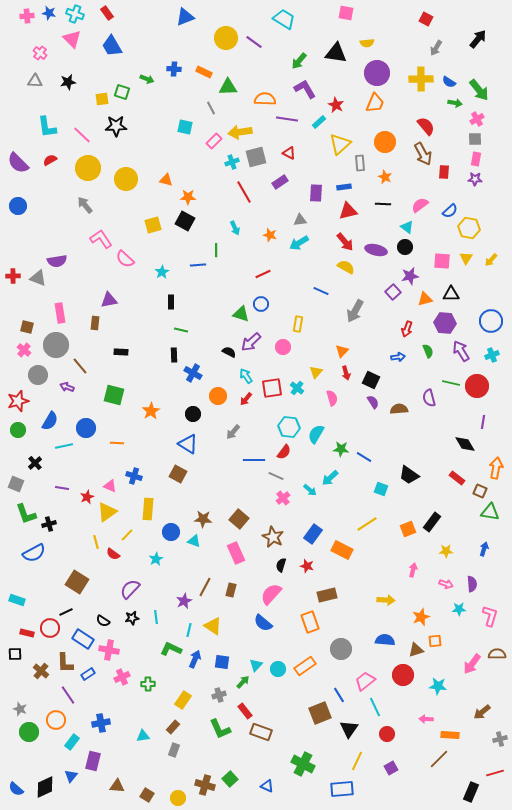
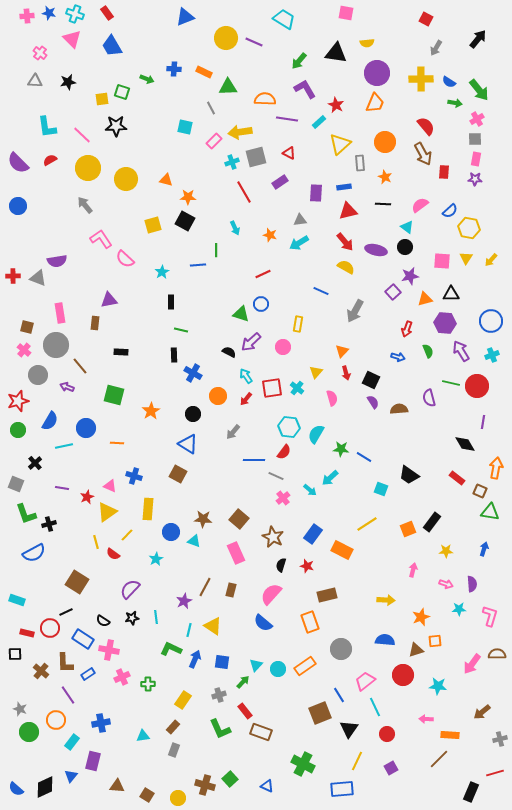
purple line at (254, 42): rotated 12 degrees counterclockwise
blue arrow at (398, 357): rotated 24 degrees clockwise
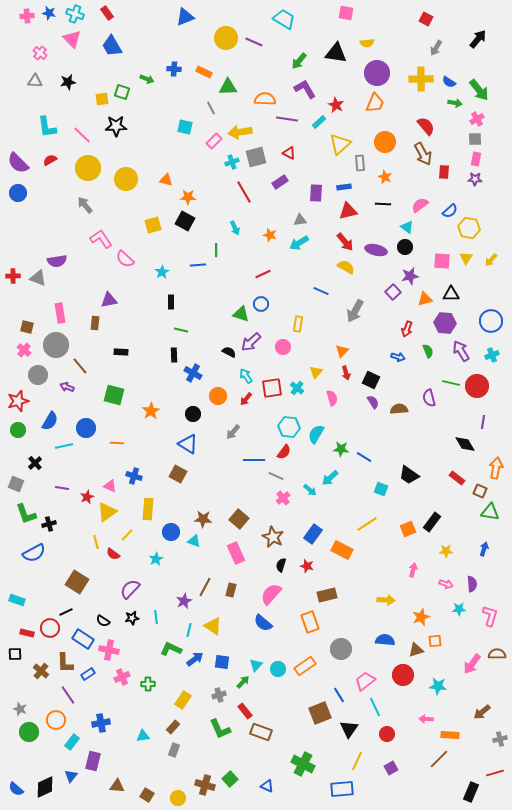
blue circle at (18, 206): moved 13 px up
blue arrow at (195, 659): rotated 30 degrees clockwise
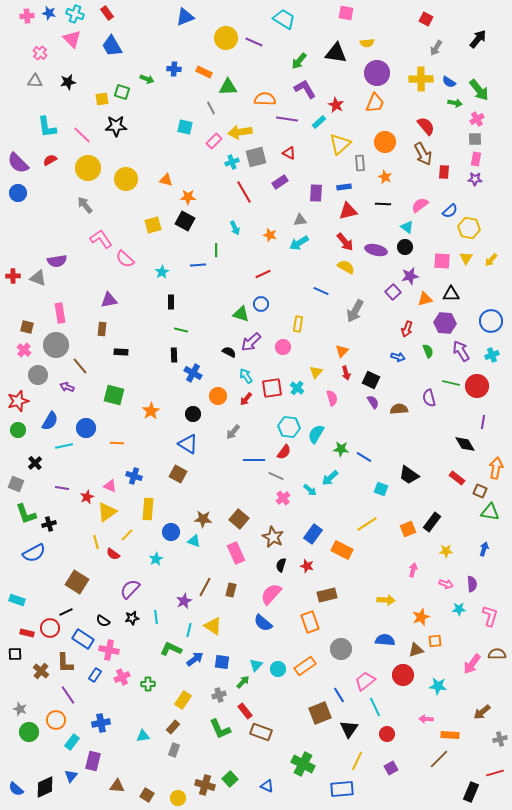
brown rectangle at (95, 323): moved 7 px right, 6 px down
blue rectangle at (88, 674): moved 7 px right, 1 px down; rotated 24 degrees counterclockwise
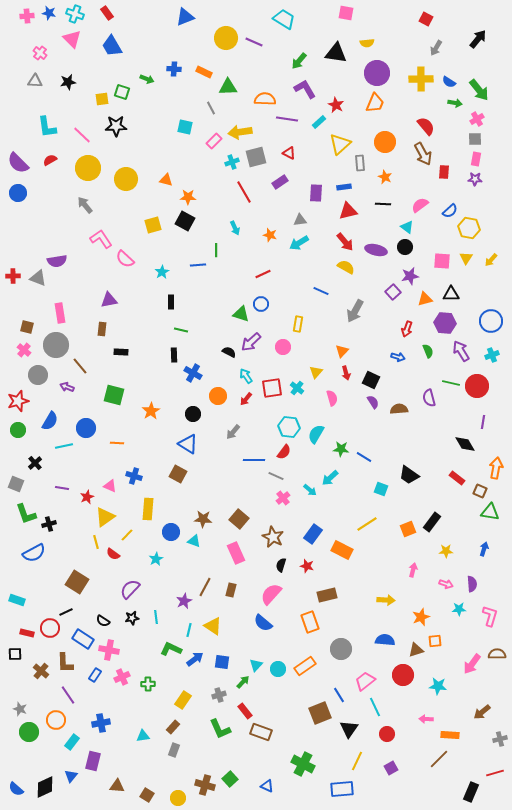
yellow triangle at (107, 512): moved 2 px left, 5 px down
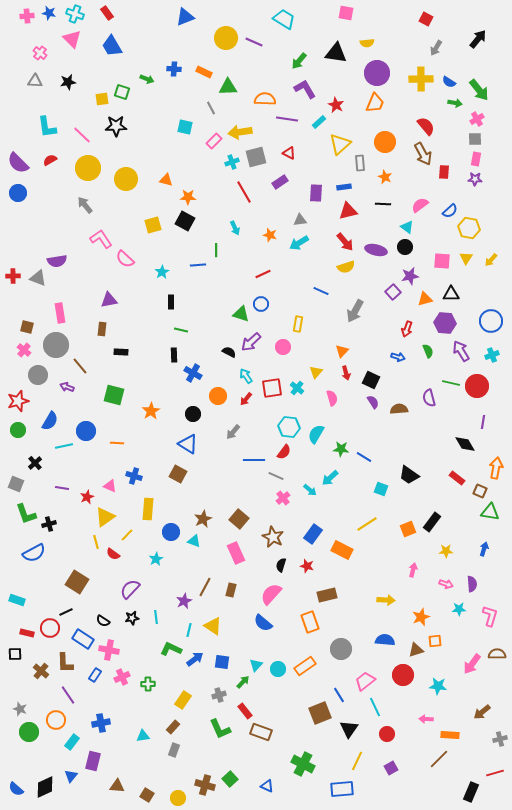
yellow semicircle at (346, 267): rotated 132 degrees clockwise
blue circle at (86, 428): moved 3 px down
brown star at (203, 519): rotated 30 degrees counterclockwise
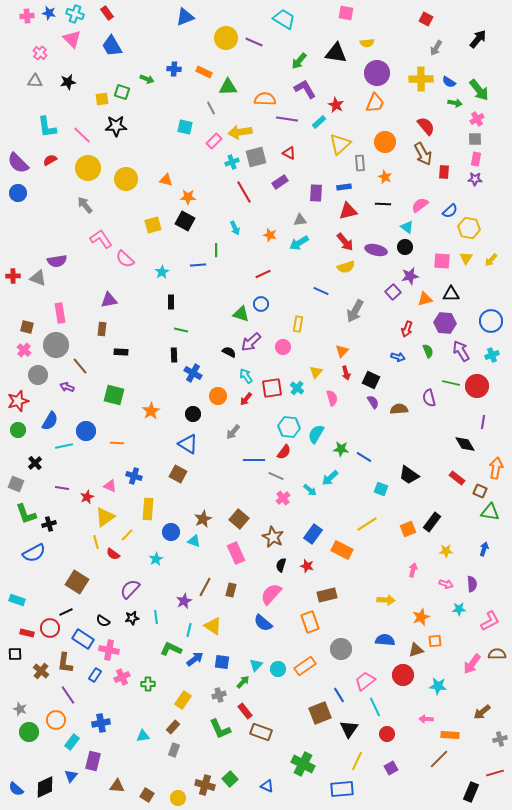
pink L-shape at (490, 616): moved 5 px down; rotated 45 degrees clockwise
brown L-shape at (65, 663): rotated 10 degrees clockwise
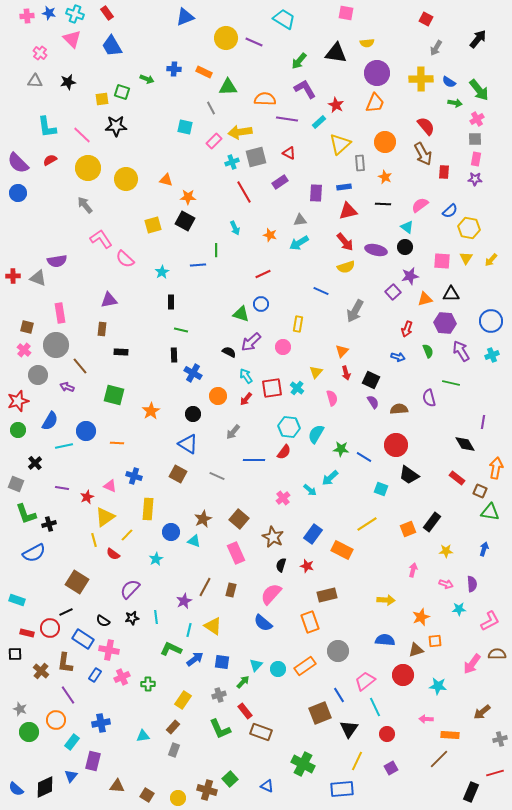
red circle at (477, 386): moved 81 px left, 59 px down
gray line at (276, 476): moved 59 px left
yellow line at (96, 542): moved 2 px left, 2 px up
gray circle at (341, 649): moved 3 px left, 2 px down
brown cross at (205, 785): moved 2 px right, 5 px down
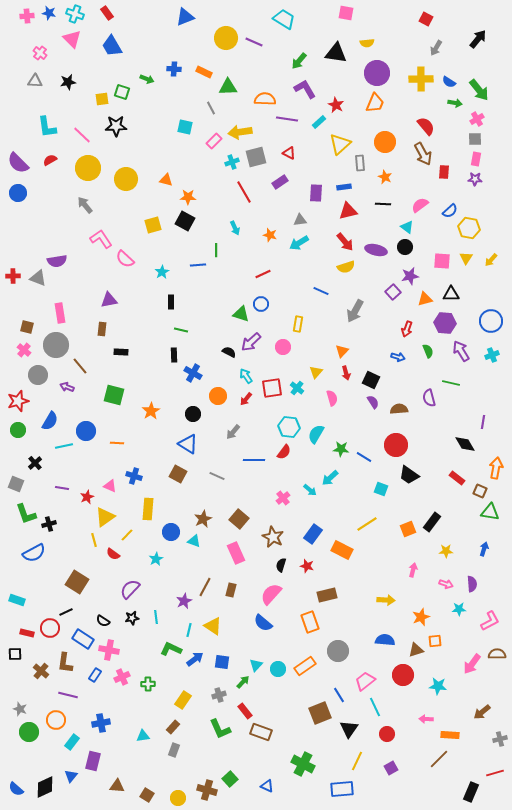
purple line at (68, 695): rotated 42 degrees counterclockwise
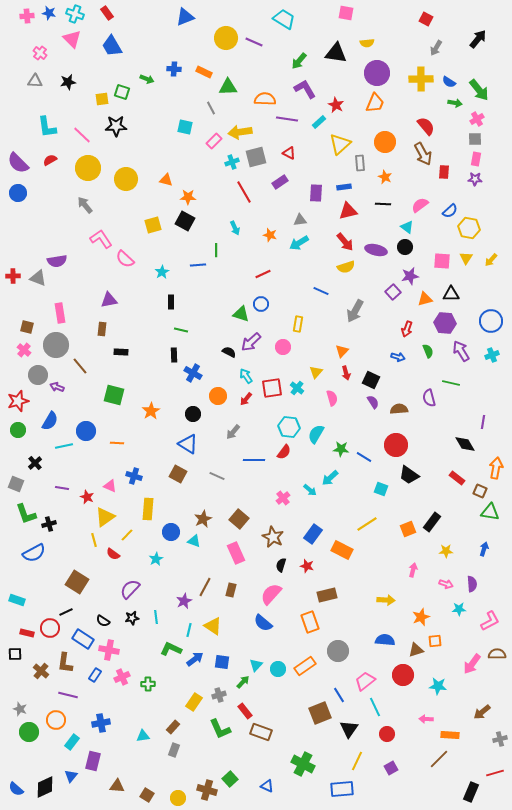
purple arrow at (67, 387): moved 10 px left
red star at (87, 497): rotated 24 degrees counterclockwise
yellow rectangle at (183, 700): moved 11 px right, 2 px down
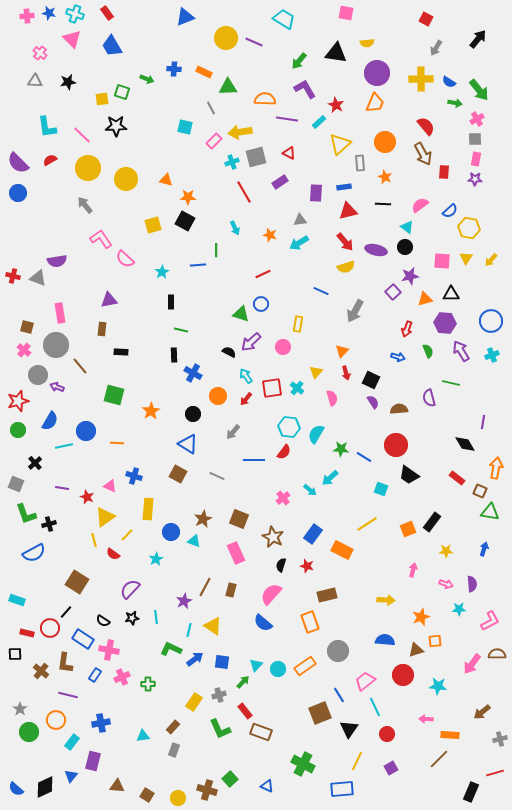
red cross at (13, 276): rotated 16 degrees clockwise
brown square at (239, 519): rotated 18 degrees counterclockwise
black line at (66, 612): rotated 24 degrees counterclockwise
gray star at (20, 709): rotated 16 degrees clockwise
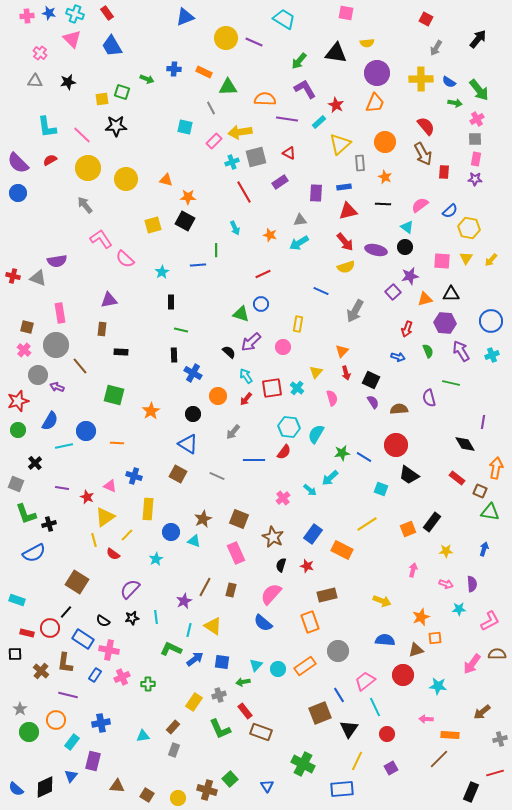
black semicircle at (229, 352): rotated 16 degrees clockwise
green star at (341, 449): moved 1 px right, 4 px down; rotated 14 degrees counterclockwise
yellow arrow at (386, 600): moved 4 px left, 1 px down; rotated 18 degrees clockwise
orange square at (435, 641): moved 3 px up
green arrow at (243, 682): rotated 144 degrees counterclockwise
blue triangle at (267, 786): rotated 32 degrees clockwise
